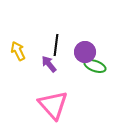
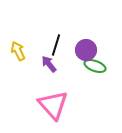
black line: rotated 10 degrees clockwise
purple circle: moved 1 px right, 2 px up
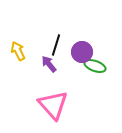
purple circle: moved 4 px left, 2 px down
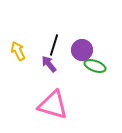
black line: moved 2 px left
purple circle: moved 2 px up
pink triangle: rotated 32 degrees counterclockwise
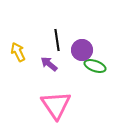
black line: moved 3 px right, 5 px up; rotated 25 degrees counterclockwise
yellow arrow: moved 1 px down
purple arrow: rotated 12 degrees counterclockwise
pink triangle: moved 3 px right; rotated 40 degrees clockwise
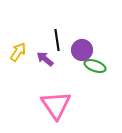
yellow arrow: rotated 60 degrees clockwise
purple arrow: moved 4 px left, 5 px up
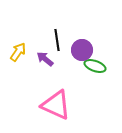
pink triangle: rotated 32 degrees counterclockwise
